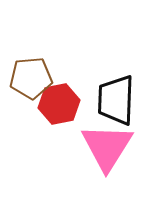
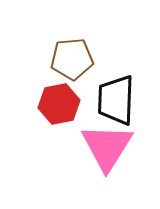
brown pentagon: moved 41 px right, 19 px up
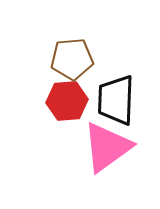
red hexagon: moved 8 px right, 3 px up; rotated 6 degrees clockwise
pink triangle: rotated 22 degrees clockwise
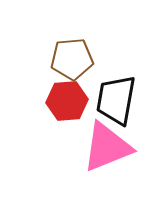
black trapezoid: rotated 8 degrees clockwise
pink triangle: rotated 14 degrees clockwise
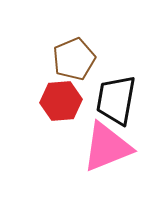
brown pentagon: moved 2 px right; rotated 18 degrees counterclockwise
red hexagon: moved 6 px left
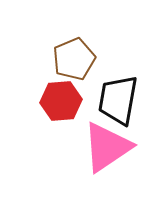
black trapezoid: moved 2 px right
pink triangle: rotated 12 degrees counterclockwise
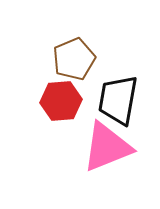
pink triangle: rotated 12 degrees clockwise
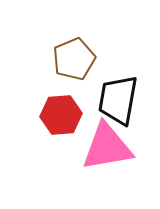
red hexagon: moved 14 px down
pink triangle: rotated 12 degrees clockwise
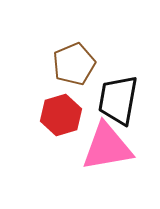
brown pentagon: moved 5 px down
red hexagon: rotated 12 degrees counterclockwise
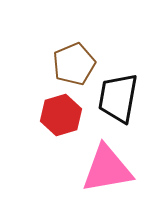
black trapezoid: moved 2 px up
pink triangle: moved 22 px down
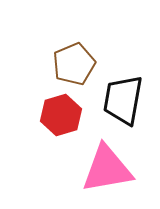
black trapezoid: moved 5 px right, 2 px down
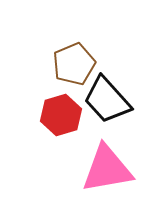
black trapezoid: moved 16 px left; rotated 52 degrees counterclockwise
